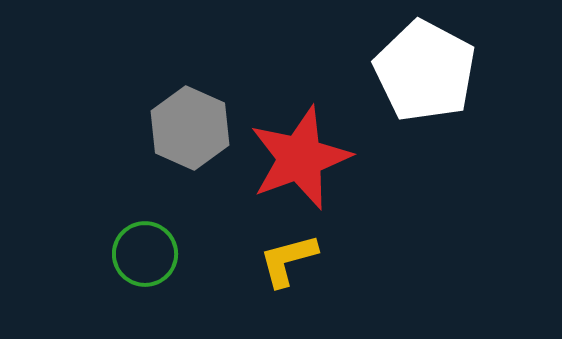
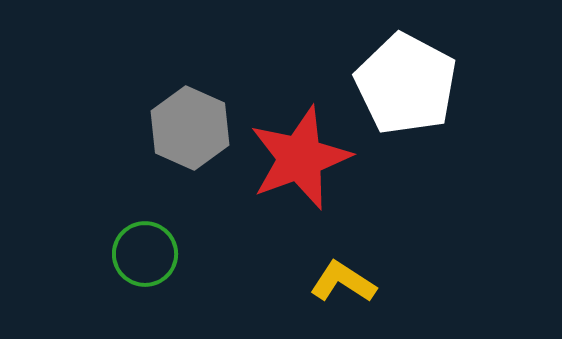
white pentagon: moved 19 px left, 13 px down
yellow L-shape: moved 55 px right, 22 px down; rotated 48 degrees clockwise
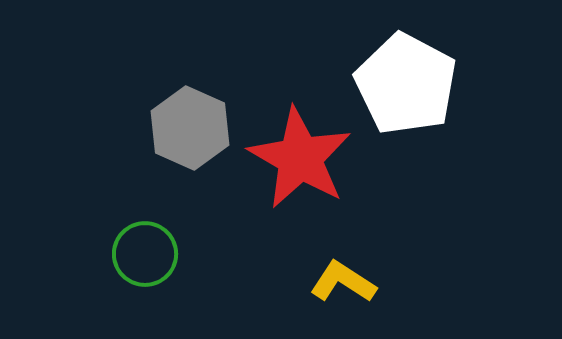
red star: rotated 22 degrees counterclockwise
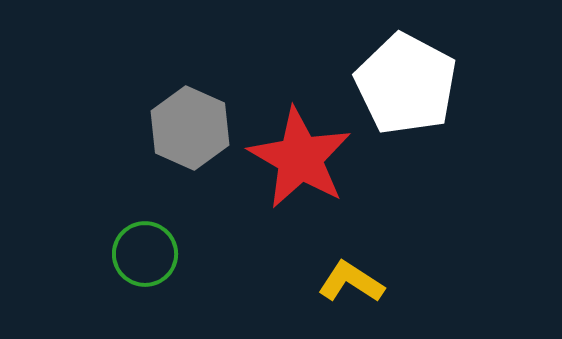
yellow L-shape: moved 8 px right
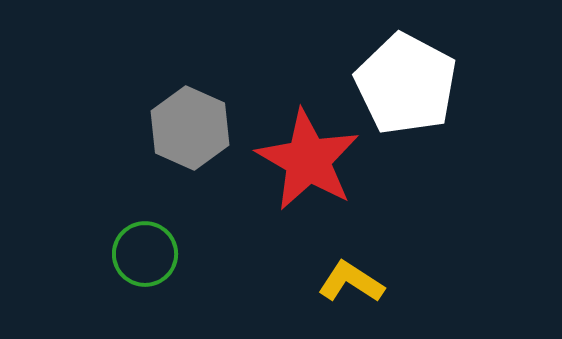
red star: moved 8 px right, 2 px down
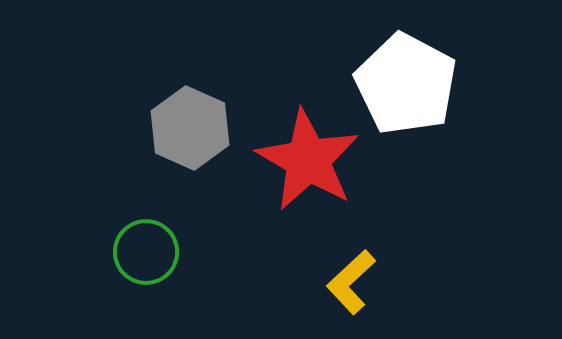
green circle: moved 1 px right, 2 px up
yellow L-shape: rotated 76 degrees counterclockwise
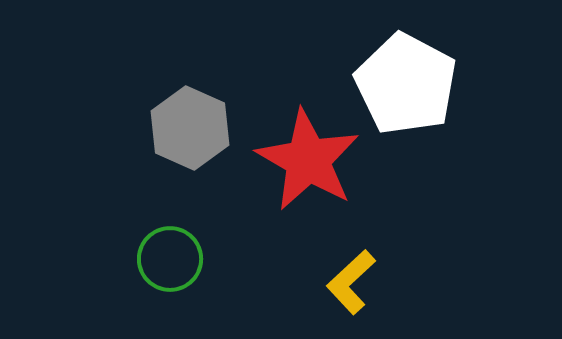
green circle: moved 24 px right, 7 px down
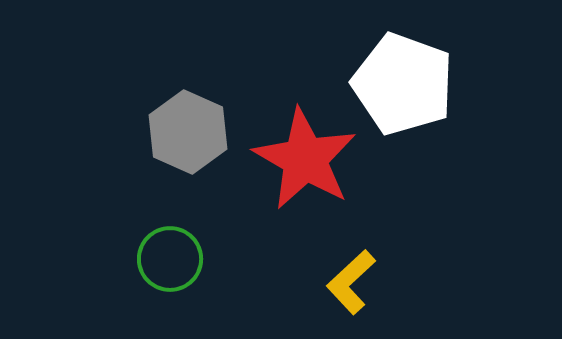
white pentagon: moved 3 px left; rotated 8 degrees counterclockwise
gray hexagon: moved 2 px left, 4 px down
red star: moved 3 px left, 1 px up
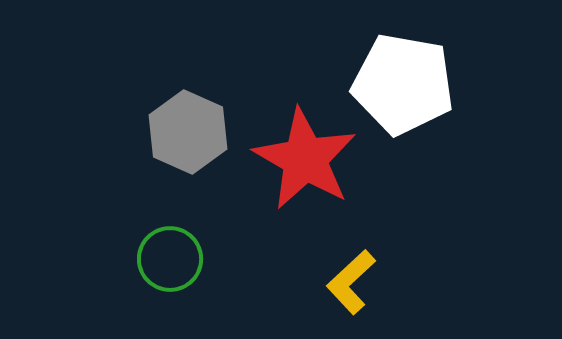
white pentagon: rotated 10 degrees counterclockwise
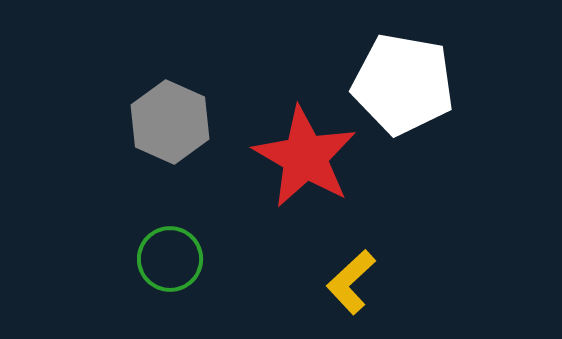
gray hexagon: moved 18 px left, 10 px up
red star: moved 2 px up
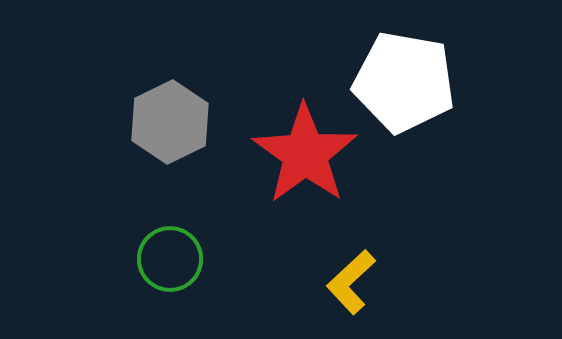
white pentagon: moved 1 px right, 2 px up
gray hexagon: rotated 10 degrees clockwise
red star: moved 3 px up; rotated 6 degrees clockwise
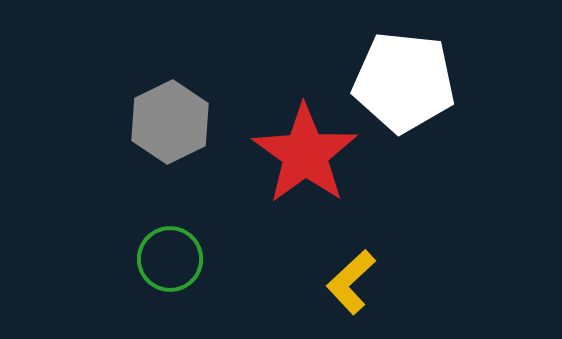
white pentagon: rotated 4 degrees counterclockwise
